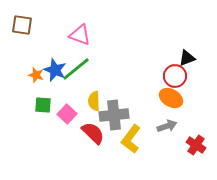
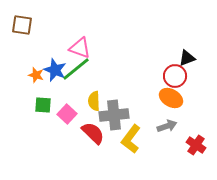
pink triangle: moved 13 px down
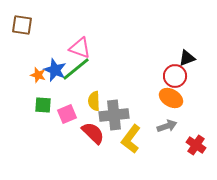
orange star: moved 2 px right
pink square: rotated 24 degrees clockwise
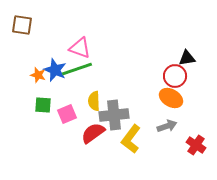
black triangle: rotated 12 degrees clockwise
green line: moved 1 px right; rotated 20 degrees clockwise
red semicircle: rotated 80 degrees counterclockwise
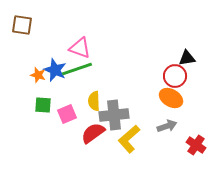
yellow L-shape: moved 2 px left; rotated 12 degrees clockwise
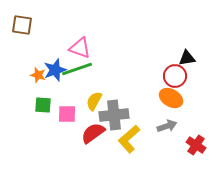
blue star: rotated 30 degrees clockwise
yellow semicircle: rotated 30 degrees clockwise
pink square: rotated 24 degrees clockwise
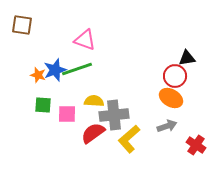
pink triangle: moved 5 px right, 8 px up
yellow semicircle: rotated 66 degrees clockwise
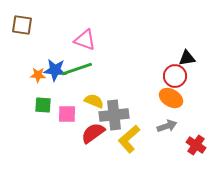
blue star: rotated 25 degrees clockwise
orange star: rotated 14 degrees counterclockwise
yellow semicircle: rotated 18 degrees clockwise
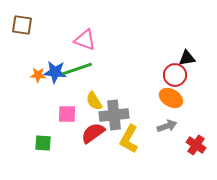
blue star: moved 2 px down
red circle: moved 1 px up
yellow semicircle: rotated 144 degrees counterclockwise
green square: moved 38 px down
yellow L-shape: rotated 20 degrees counterclockwise
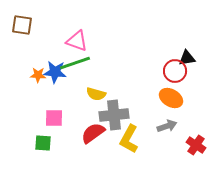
pink triangle: moved 8 px left, 1 px down
green line: moved 2 px left, 6 px up
red circle: moved 4 px up
yellow semicircle: moved 2 px right, 7 px up; rotated 42 degrees counterclockwise
pink square: moved 13 px left, 4 px down
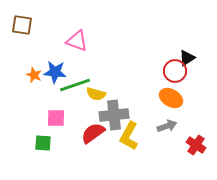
black triangle: rotated 24 degrees counterclockwise
green line: moved 22 px down
orange star: moved 4 px left; rotated 21 degrees clockwise
pink square: moved 2 px right
yellow L-shape: moved 3 px up
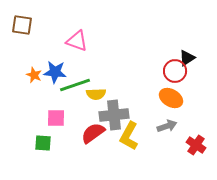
yellow semicircle: rotated 18 degrees counterclockwise
